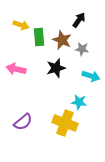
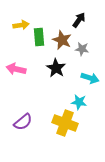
yellow arrow: rotated 28 degrees counterclockwise
black star: rotated 24 degrees counterclockwise
cyan arrow: moved 1 px left, 2 px down
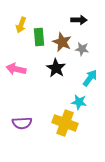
black arrow: rotated 56 degrees clockwise
yellow arrow: rotated 119 degrees clockwise
brown star: moved 2 px down
cyan arrow: rotated 72 degrees counterclockwise
purple semicircle: moved 1 px left, 1 px down; rotated 36 degrees clockwise
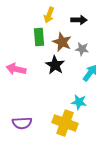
yellow arrow: moved 28 px right, 10 px up
black star: moved 1 px left, 3 px up
cyan arrow: moved 5 px up
